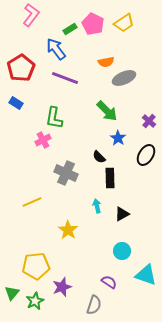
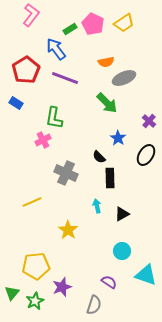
red pentagon: moved 5 px right, 2 px down
green arrow: moved 8 px up
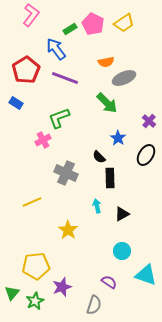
green L-shape: moved 5 px right; rotated 60 degrees clockwise
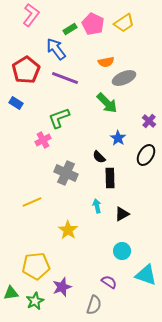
green triangle: moved 1 px left; rotated 42 degrees clockwise
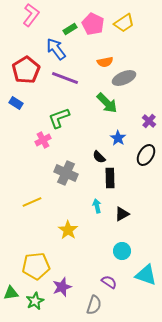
orange semicircle: moved 1 px left
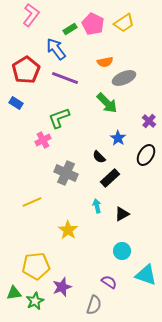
black rectangle: rotated 48 degrees clockwise
green triangle: moved 3 px right
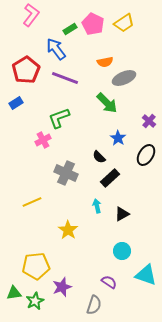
blue rectangle: rotated 64 degrees counterclockwise
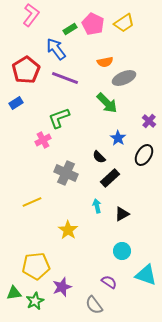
black ellipse: moved 2 px left
gray semicircle: rotated 126 degrees clockwise
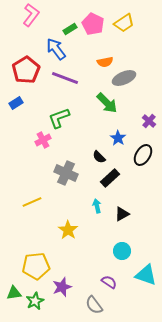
black ellipse: moved 1 px left
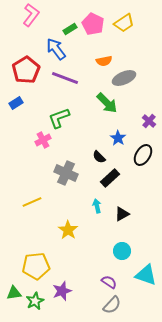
orange semicircle: moved 1 px left, 1 px up
purple star: moved 4 px down
gray semicircle: moved 18 px right; rotated 102 degrees counterclockwise
